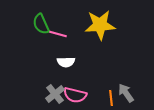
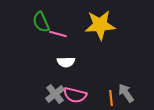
green semicircle: moved 2 px up
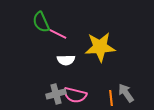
yellow star: moved 22 px down
pink line: rotated 12 degrees clockwise
white semicircle: moved 2 px up
gray cross: moved 1 px right; rotated 24 degrees clockwise
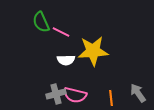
pink line: moved 3 px right, 2 px up
yellow star: moved 7 px left, 4 px down
gray arrow: moved 12 px right
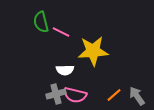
green semicircle: rotated 10 degrees clockwise
white semicircle: moved 1 px left, 10 px down
gray arrow: moved 1 px left, 3 px down
orange line: moved 3 px right, 3 px up; rotated 56 degrees clockwise
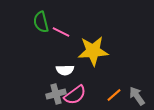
pink semicircle: rotated 50 degrees counterclockwise
